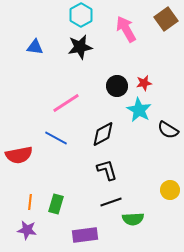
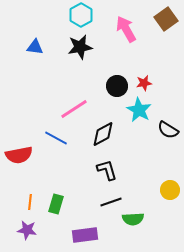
pink line: moved 8 px right, 6 px down
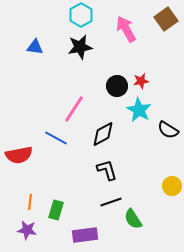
red star: moved 3 px left, 2 px up
pink line: rotated 24 degrees counterclockwise
yellow circle: moved 2 px right, 4 px up
green rectangle: moved 6 px down
green semicircle: rotated 60 degrees clockwise
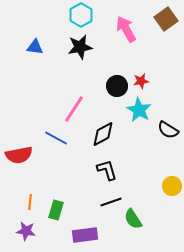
purple star: moved 1 px left, 1 px down
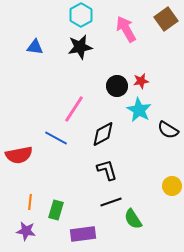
purple rectangle: moved 2 px left, 1 px up
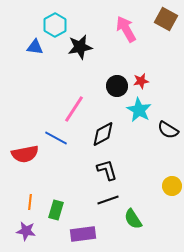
cyan hexagon: moved 26 px left, 10 px down
brown square: rotated 25 degrees counterclockwise
red semicircle: moved 6 px right, 1 px up
black line: moved 3 px left, 2 px up
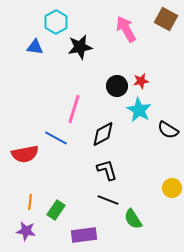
cyan hexagon: moved 1 px right, 3 px up
pink line: rotated 16 degrees counterclockwise
yellow circle: moved 2 px down
black line: rotated 40 degrees clockwise
green rectangle: rotated 18 degrees clockwise
purple rectangle: moved 1 px right, 1 px down
